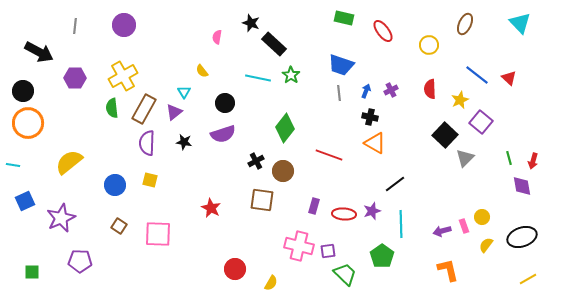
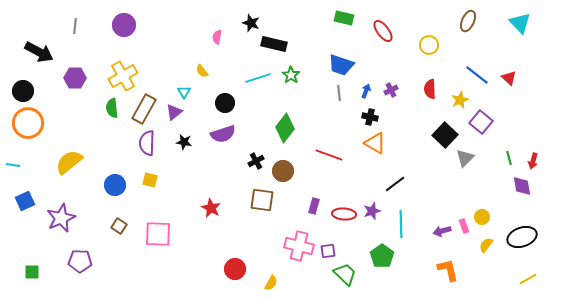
brown ellipse at (465, 24): moved 3 px right, 3 px up
black rectangle at (274, 44): rotated 30 degrees counterclockwise
cyan line at (258, 78): rotated 30 degrees counterclockwise
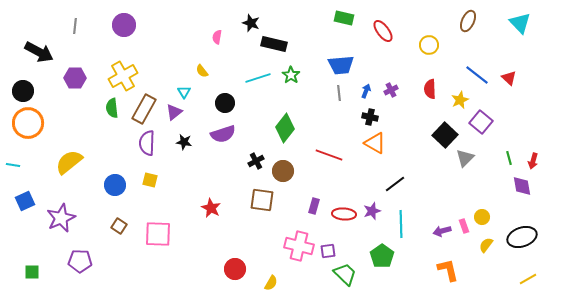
blue trapezoid at (341, 65): rotated 24 degrees counterclockwise
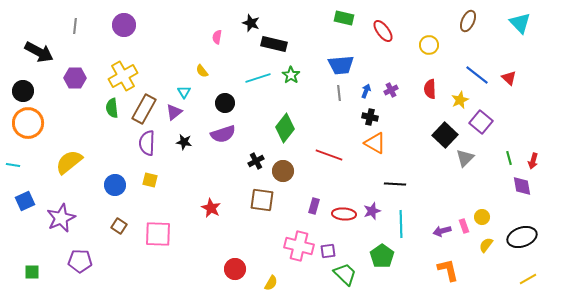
black line at (395, 184): rotated 40 degrees clockwise
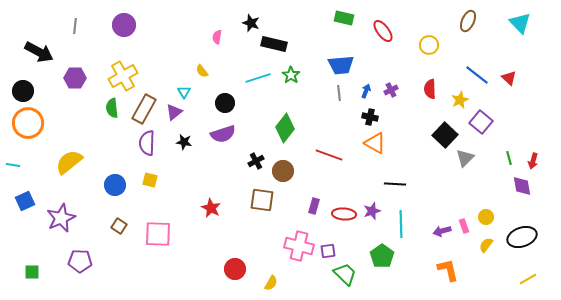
yellow circle at (482, 217): moved 4 px right
